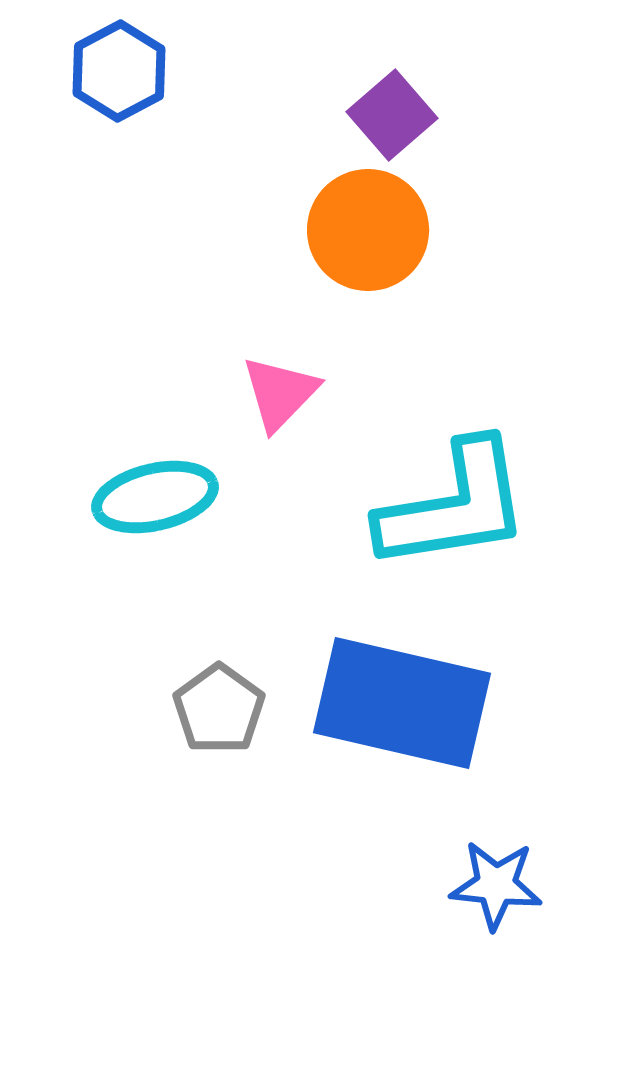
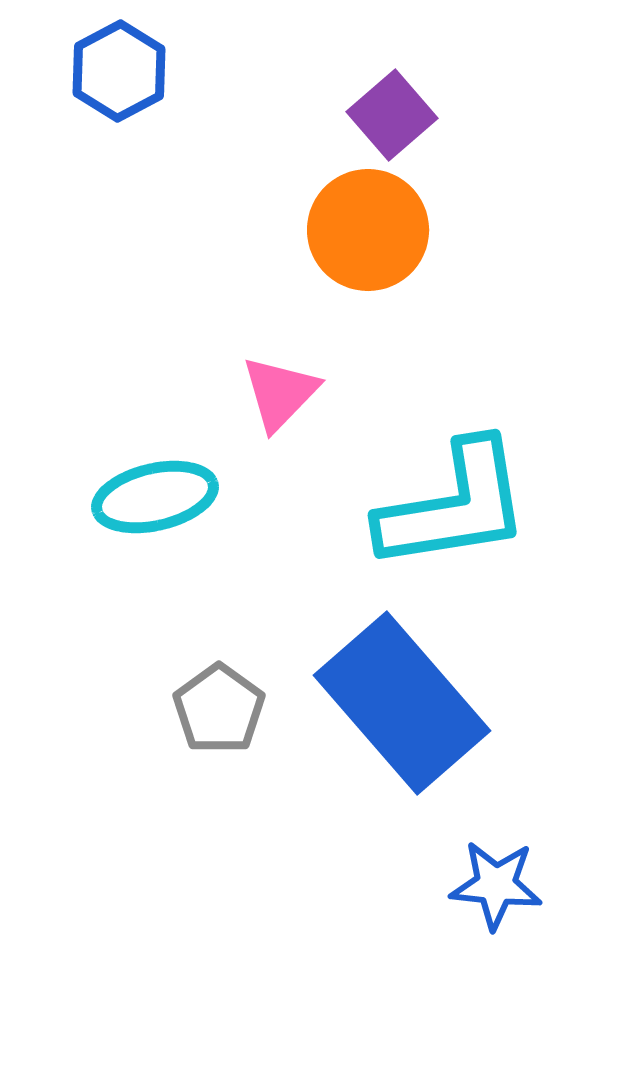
blue rectangle: rotated 36 degrees clockwise
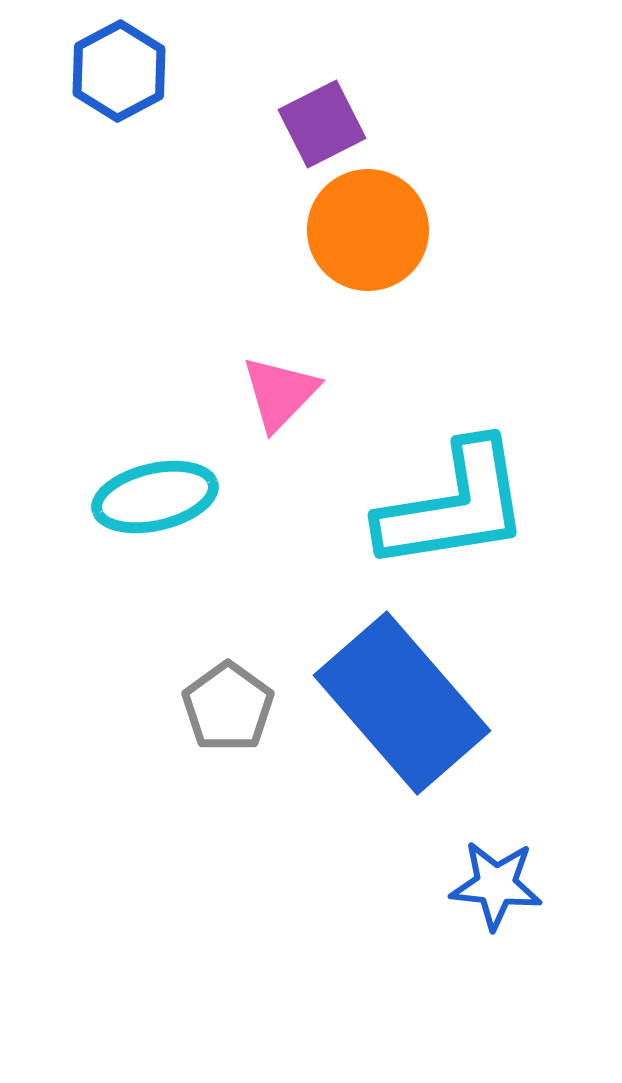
purple square: moved 70 px left, 9 px down; rotated 14 degrees clockwise
gray pentagon: moved 9 px right, 2 px up
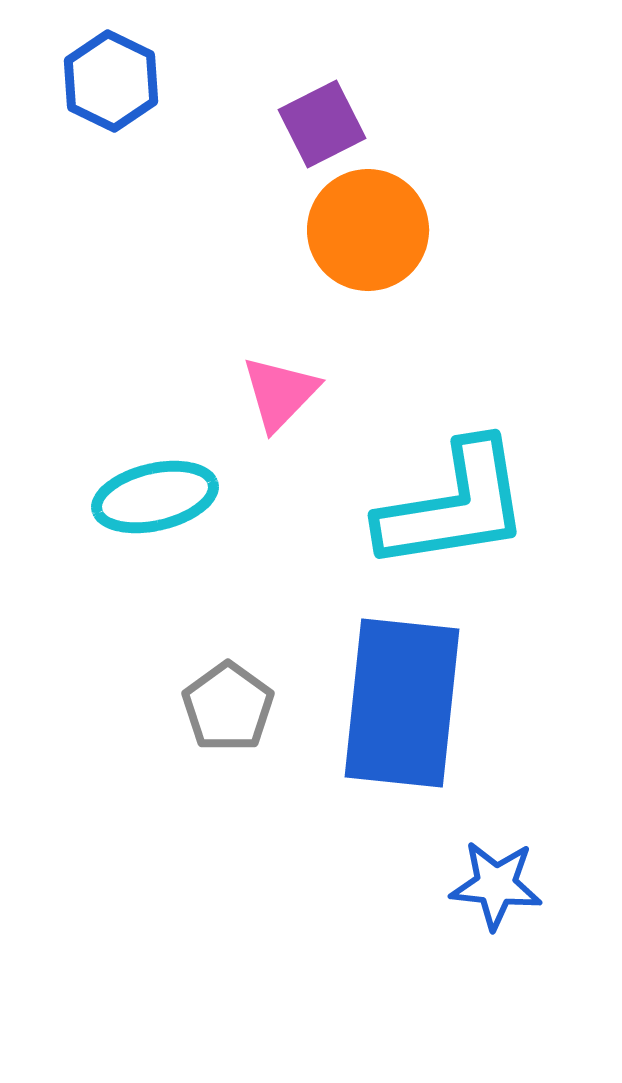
blue hexagon: moved 8 px left, 10 px down; rotated 6 degrees counterclockwise
blue rectangle: rotated 47 degrees clockwise
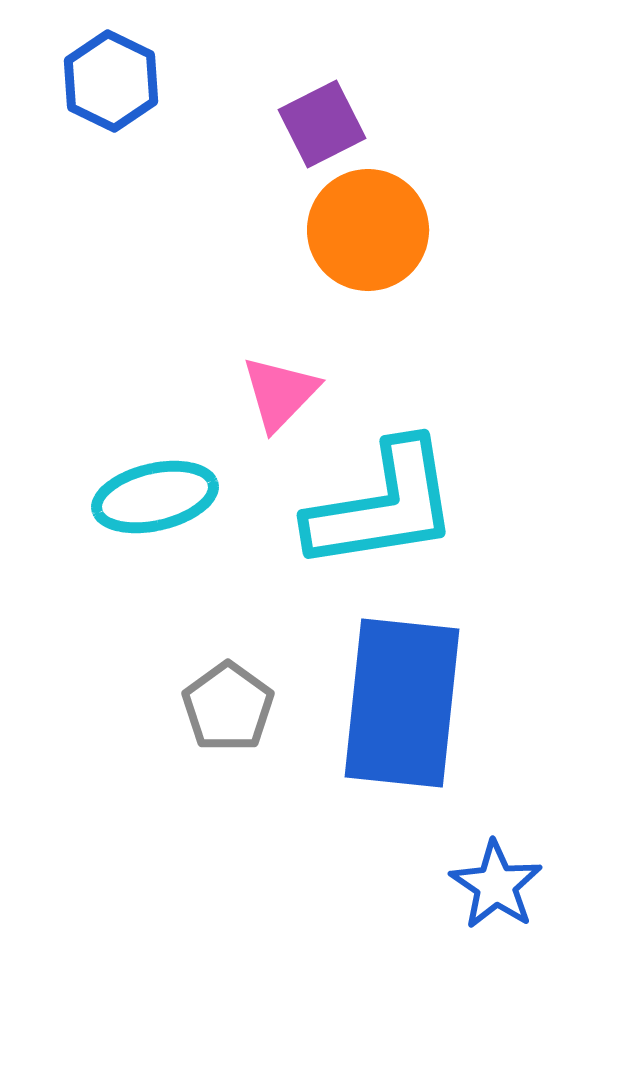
cyan L-shape: moved 71 px left
blue star: rotated 28 degrees clockwise
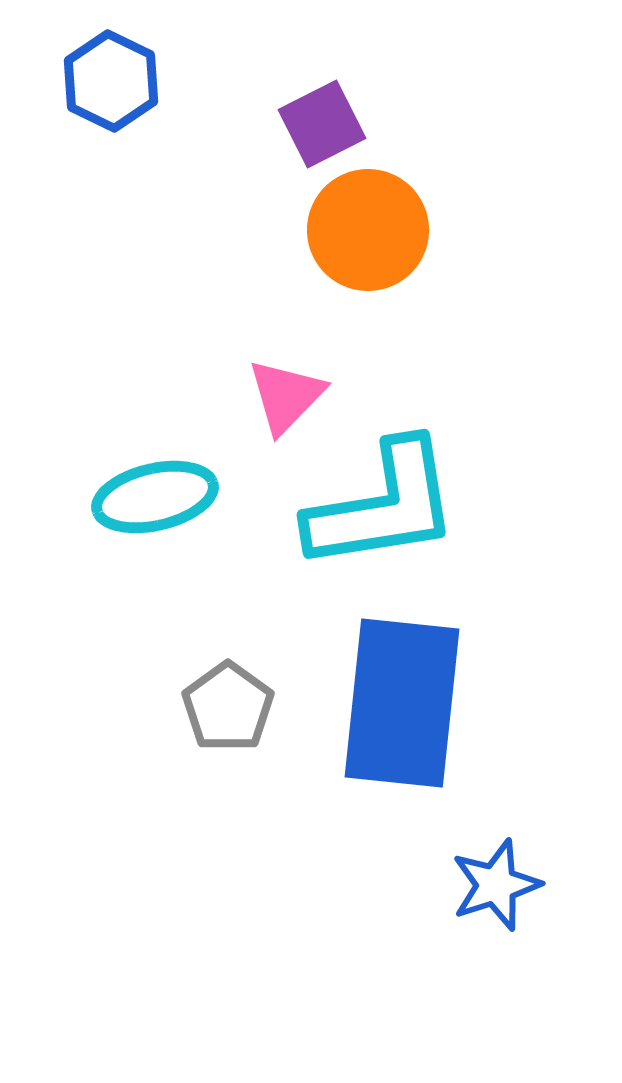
pink triangle: moved 6 px right, 3 px down
blue star: rotated 20 degrees clockwise
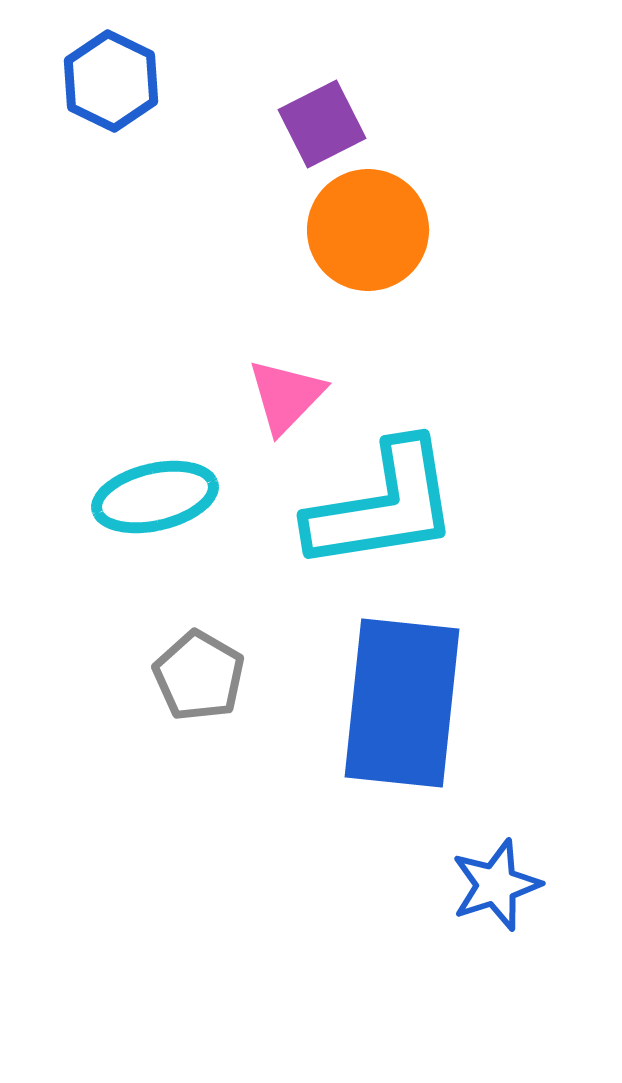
gray pentagon: moved 29 px left, 31 px up; rotated 6 degrees counterclockwise
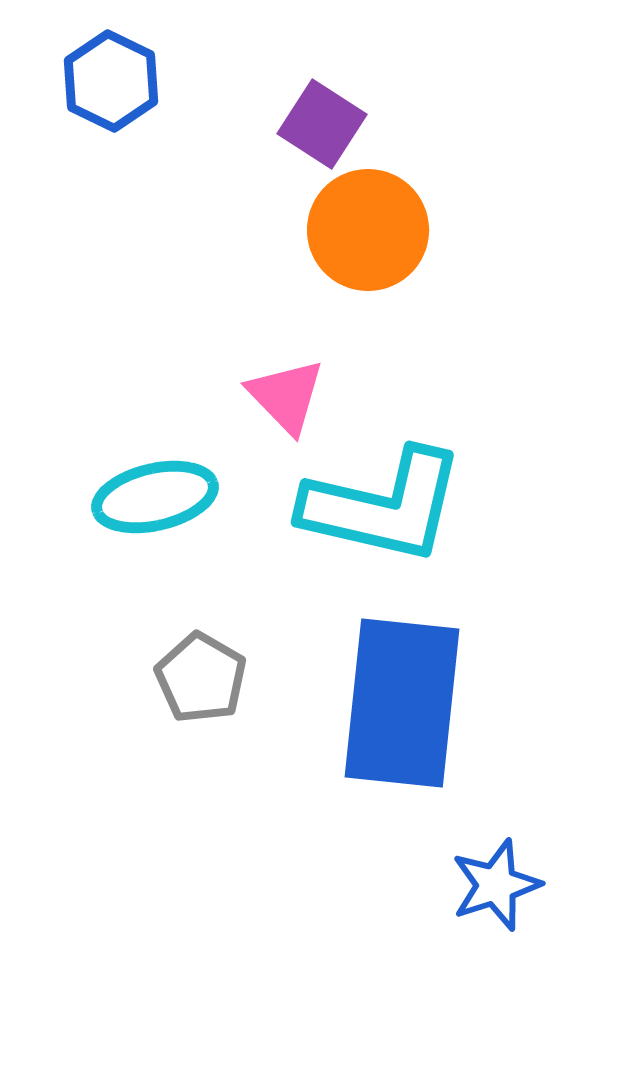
purple square: rotated 30 degrees counterclockwise
pink triangle: rotated 28 degrees counterclockwise
cyan L-shape: rotated 22 degrees clockwise
gray pentagon: moved 2 px right, 2 px down
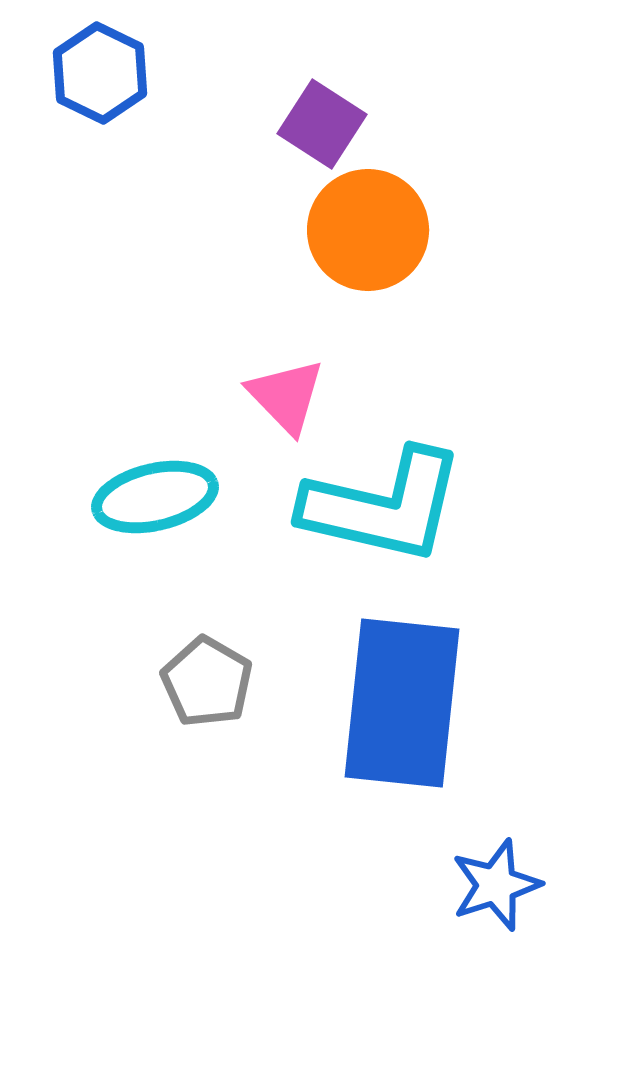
blue hexagon: moved 11 px left, 8 px up
gray pentagon: moved 6 px right, 4 px down
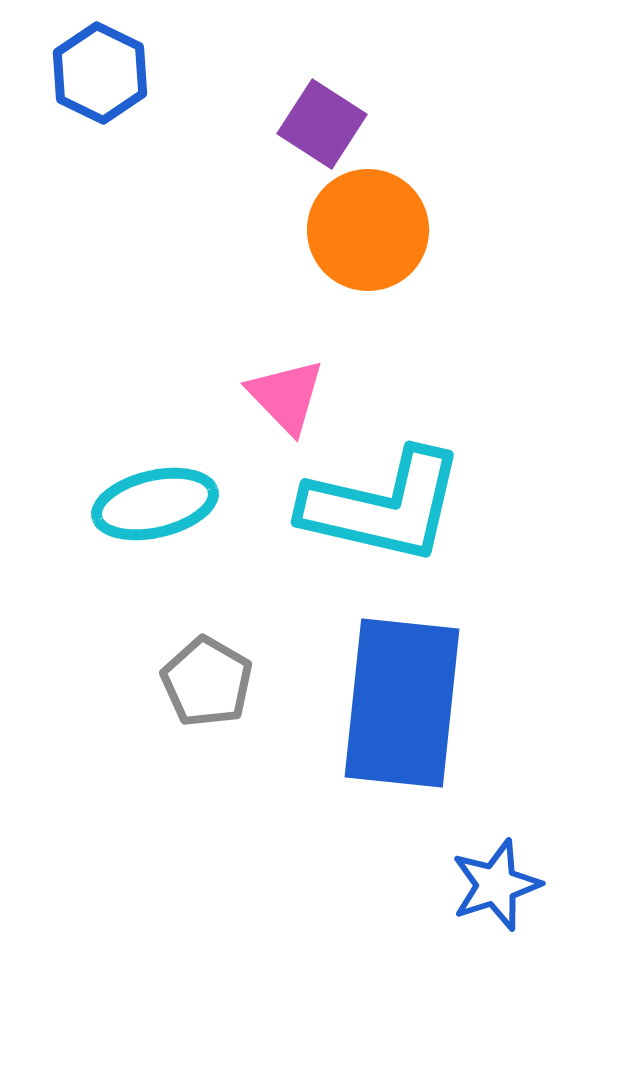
cyan ellipse: moved 7 px down
